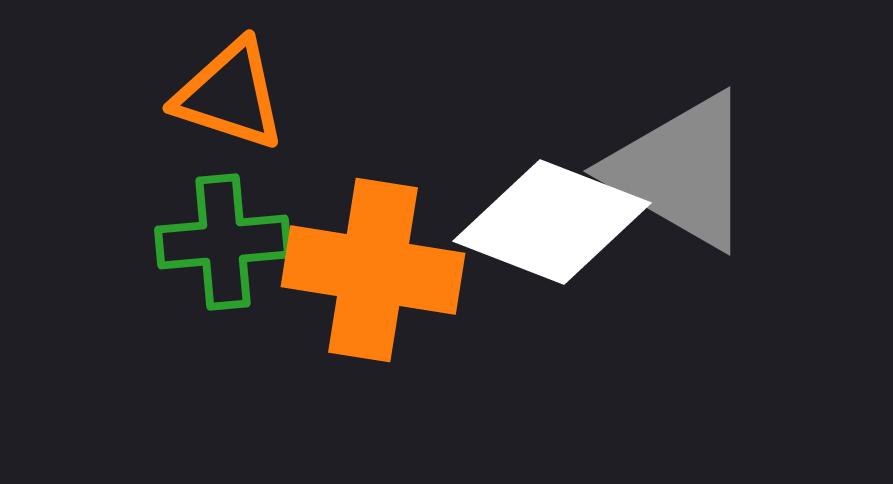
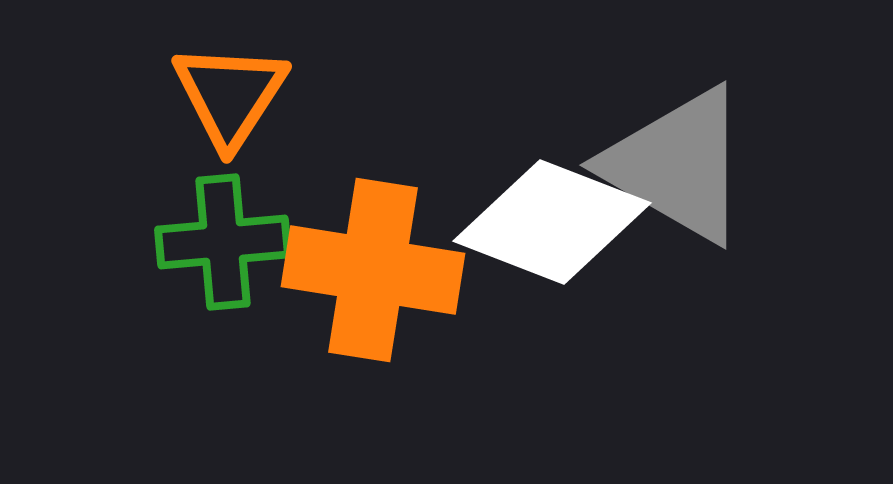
orange triangle: rotated 45 degrees clockwise
gray triangle: moved 4 px left, 6 px up
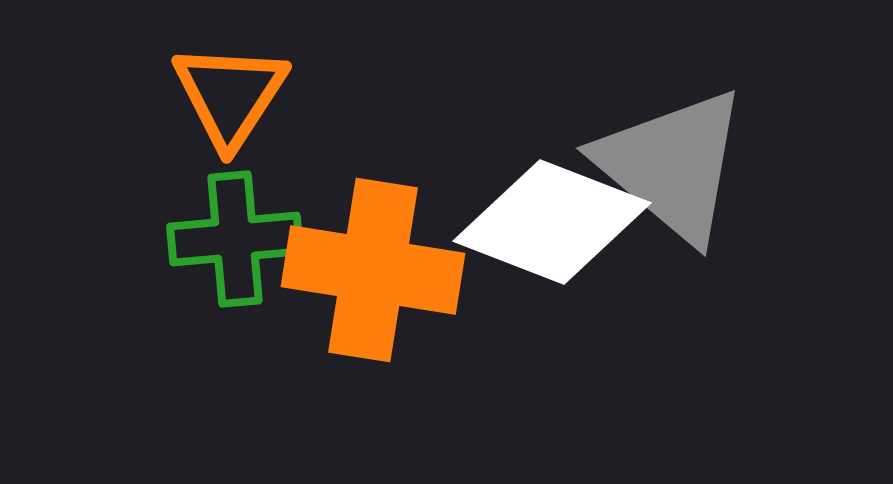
gray triangle: moved 5 px left; rotated 10 degrees clockwise
green cross: moved 12 px right, 3 px up
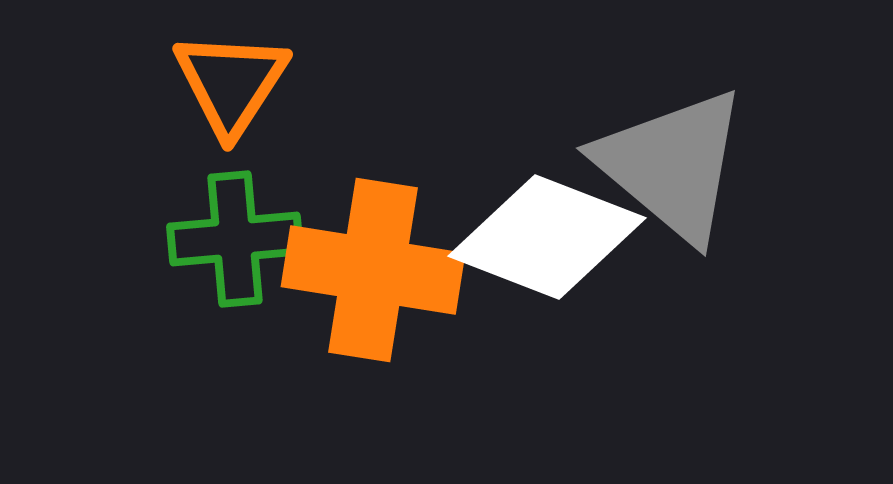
orange triangle: moved 1 px right, 12 px up
white diamond: moved 5 px left, 15 px down
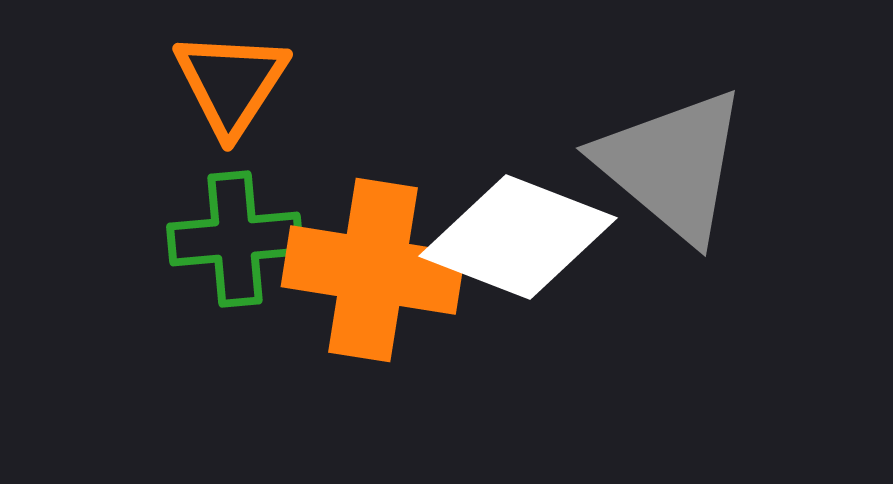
white diamond: moved 29 px left
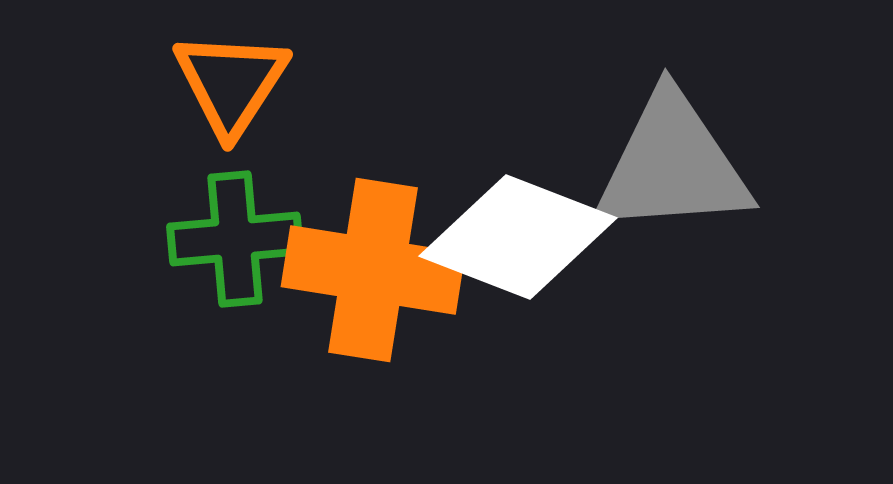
gray triangle: rotated 44 degrees counterclockwise
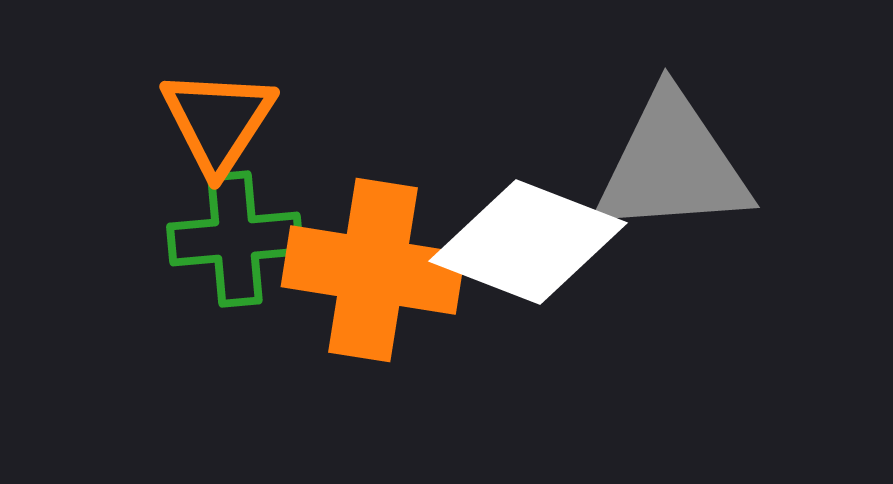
orange triangle: moved 13 px left, 38 px down
white diamond: moved 10 px right, 5 px down
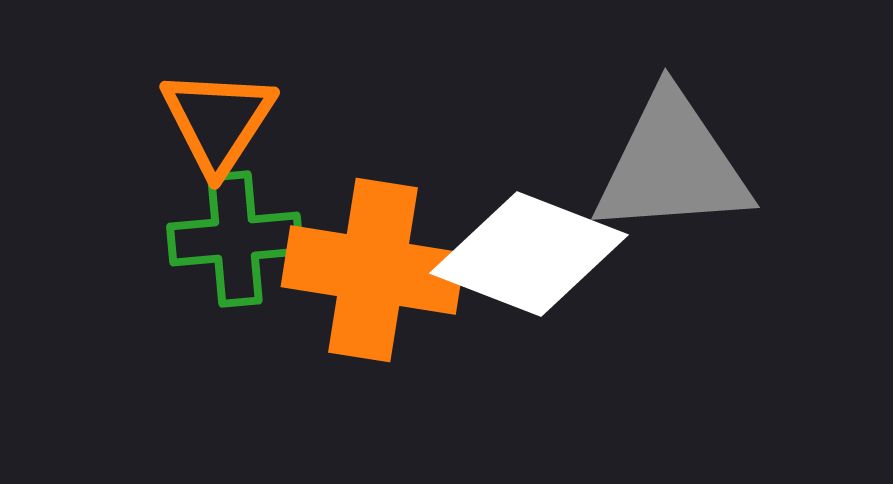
white diamond: moved 1 px right, 12 px down
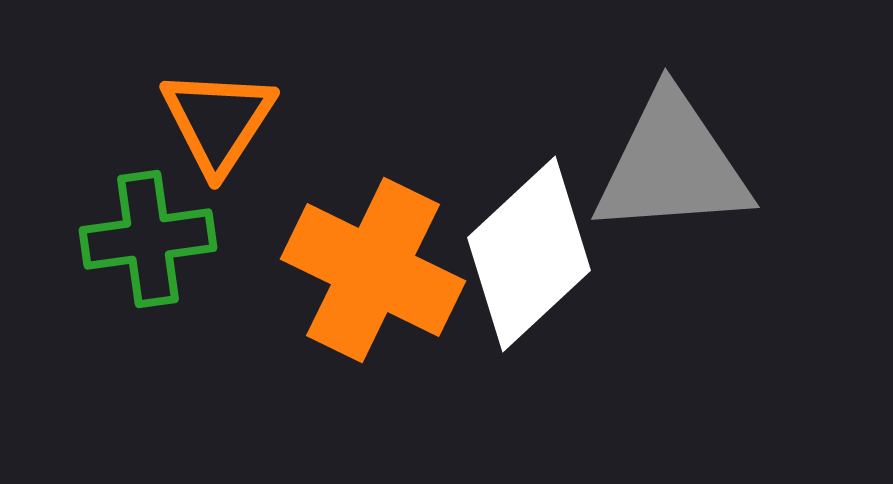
green cross: moved 87 px left; rotated 3 degrees counterclockwise
white diamond: rotated 64 degrees counterclockwise
orange cross: rotated 17 degrees clockwise
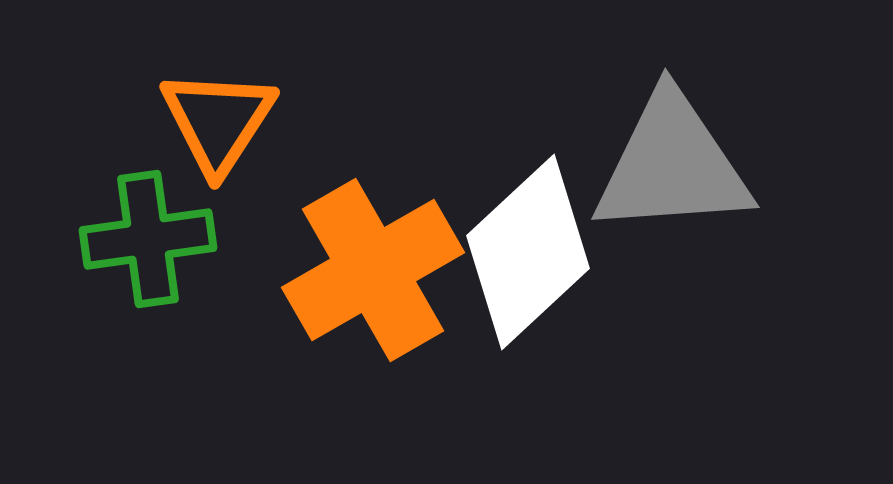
white diamond: moved 1 px left, 2 px up
orange cross: rotated 34 degrees clockwise
